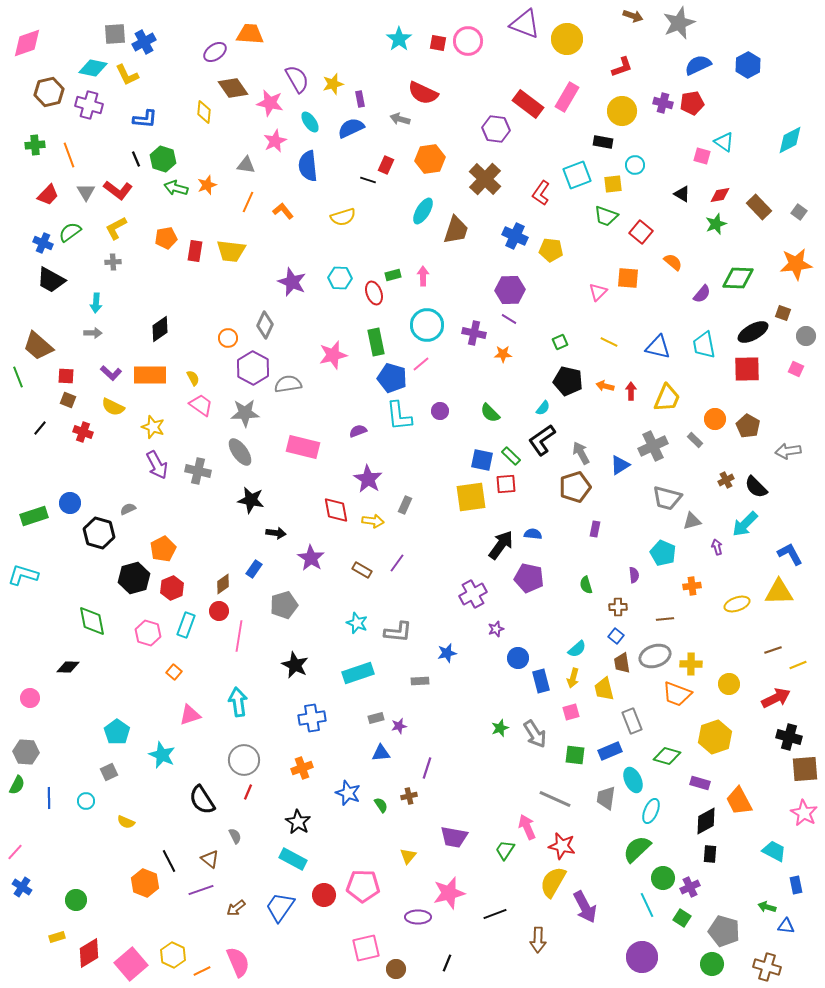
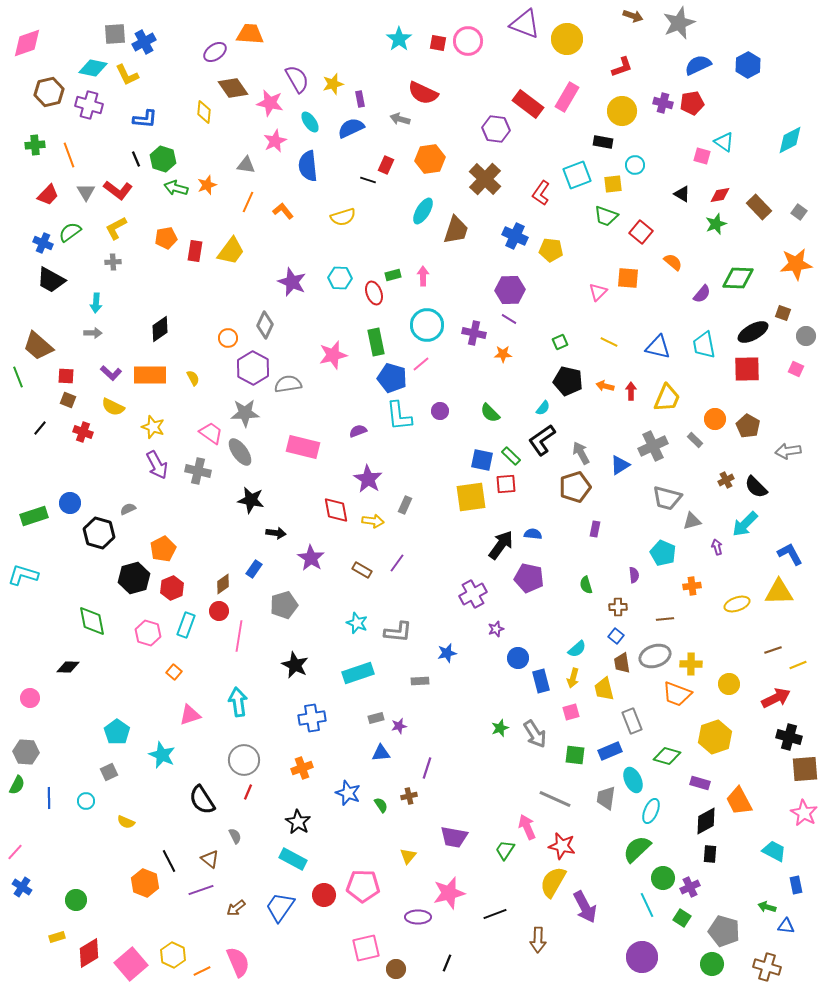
yellow trapezoid at (231, 251): rotated 60 degrees counterclockwise
pink trapezoid at (201, 405): moved 10 px right, 28 px down
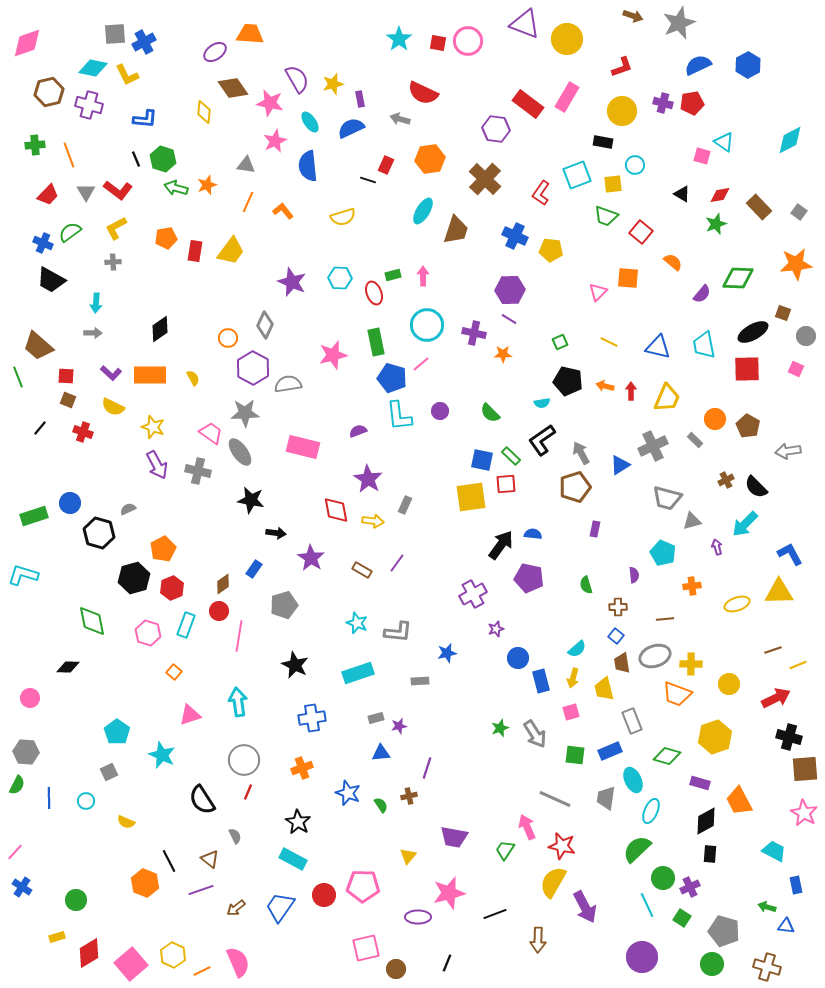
cyan semicircle at (543, 408): moved 1 px left, 5 px up; rotated 42 degrees clockwise
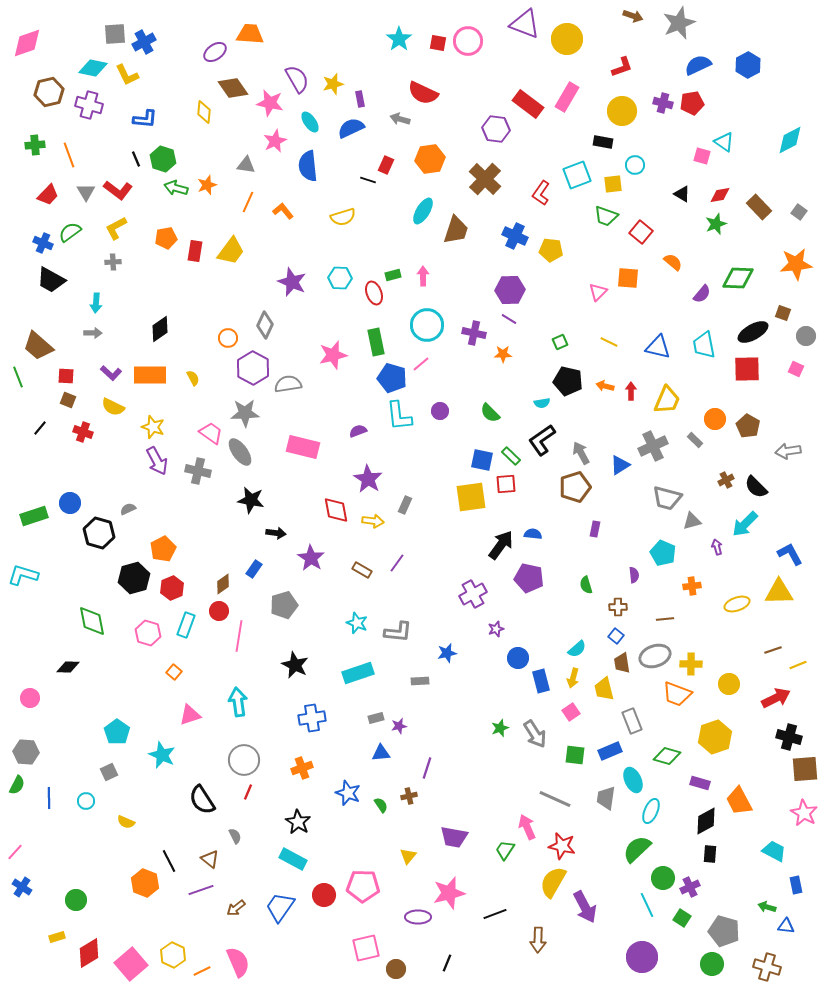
yellow trapezoid at (667, 398): moved 2 px down
purple arrow at (157, 465): moved 4 px up
pink square at (571, 712): rotated 18 degrees counterclockwise
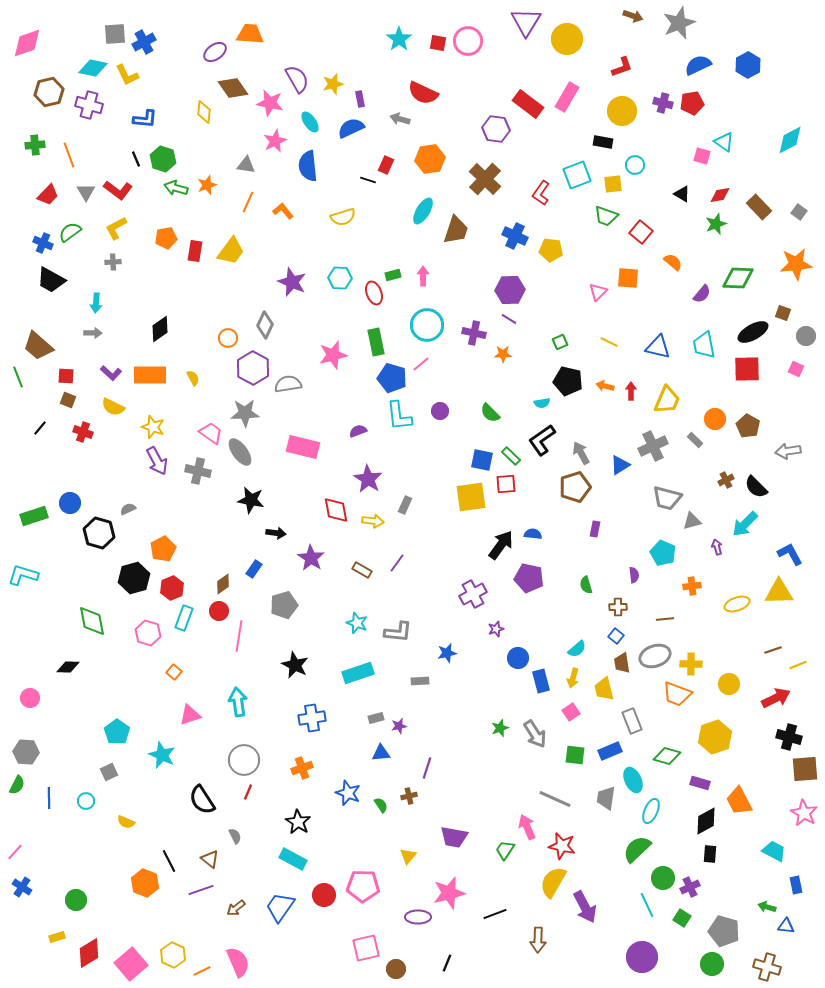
purple triangle at (525, 24): moved 1 px right, 2 px up; rotated 40 degrees clockwise
cyan rectangle at (186, 625): moved 2 px left, 7 px up
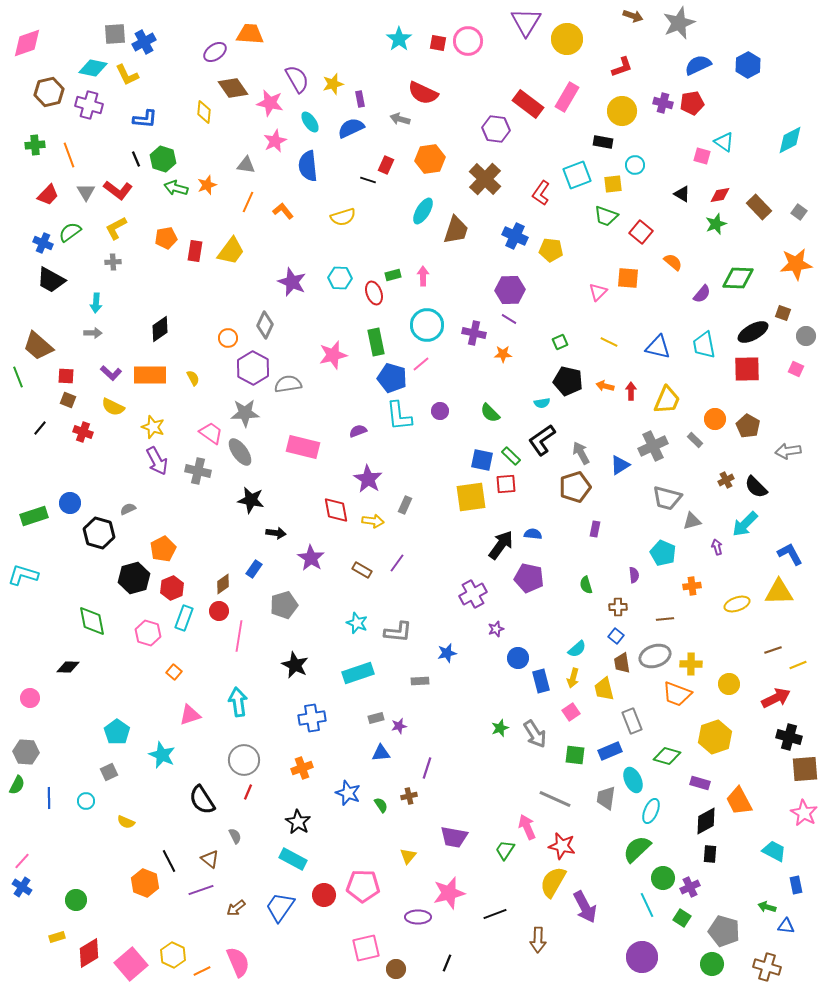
pink line at (15, 852): moved 7 px right, 9 px down
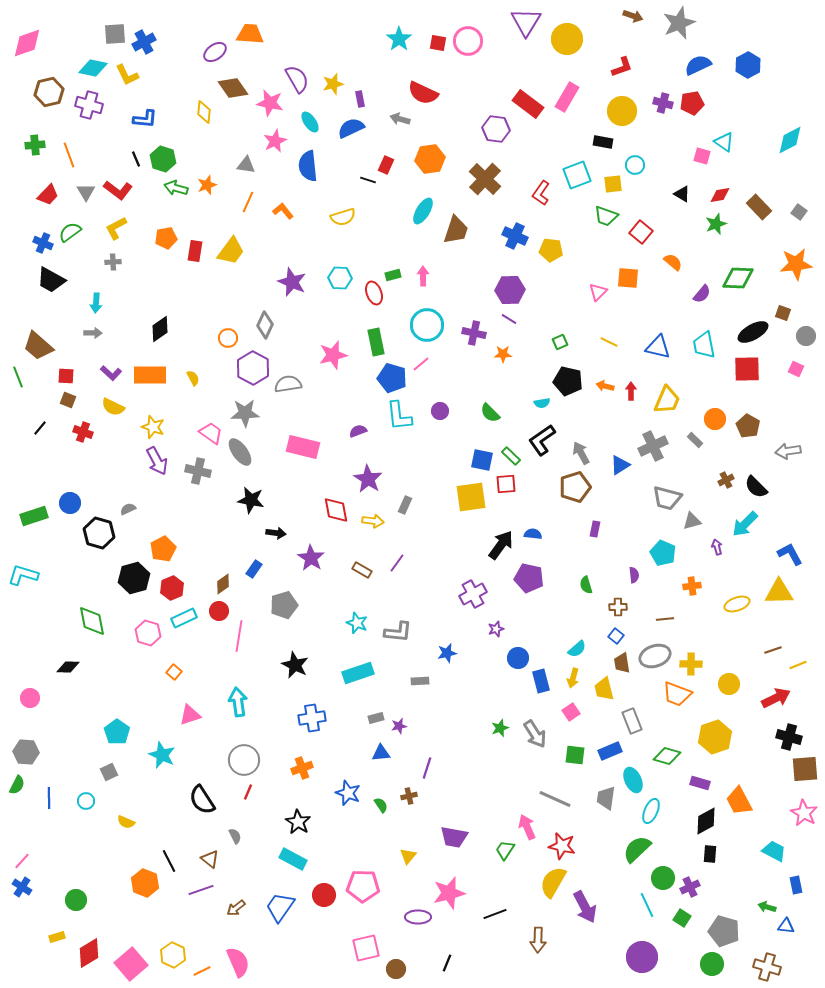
cyan rectangle at (184, 618): rotated 45 degrees clockwise
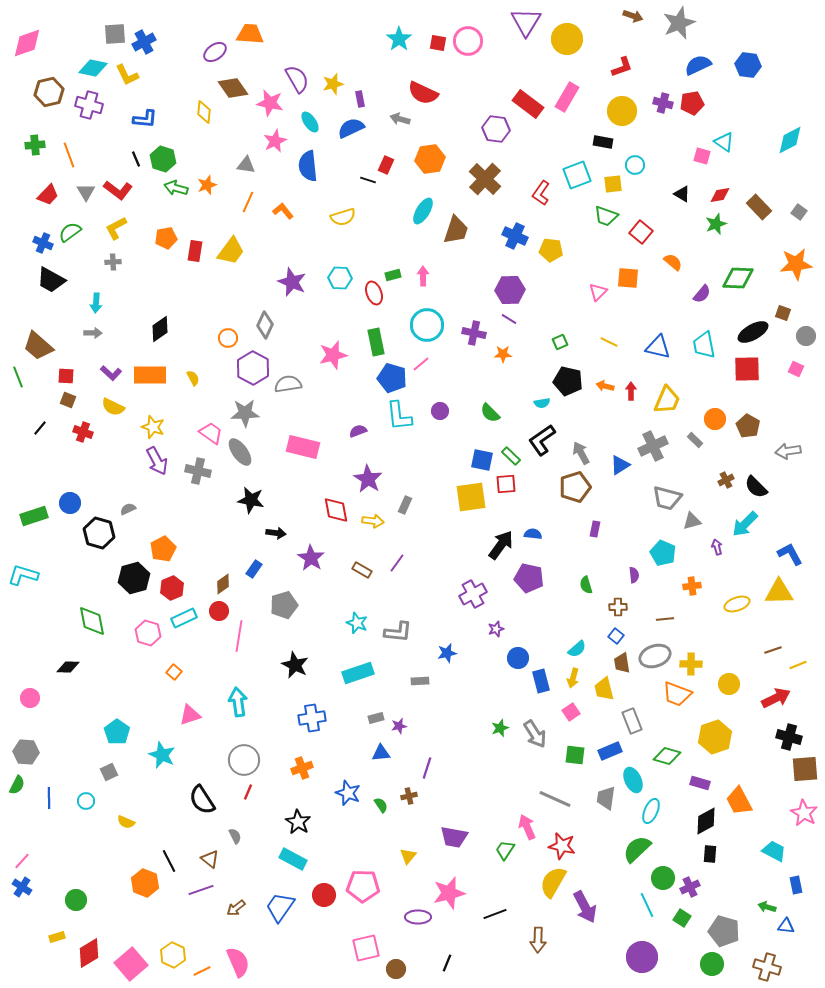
blue hexagon at (748, 65): rotated 25 degrees counterclockwise
